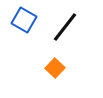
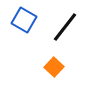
orange square: moved 1 px left, 1 px up
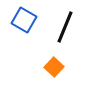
black line: rotated 16 degrees counterclockwise
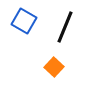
blue square: moved 1 px down
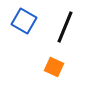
orange square: rotated 18 degrees counterclockwise
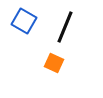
orange square: moved 4 px up
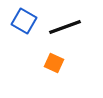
black line: rotated 48 degrees clockwise
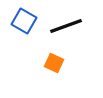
black line: moved 1 px right, 1 px up
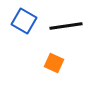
black line: rotated 12 degrees clockwise
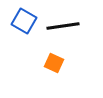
black line: moved 3 px left
